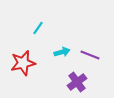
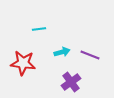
cyan line: moved 1 px right, 1 px down; rotated 48 degrees clockwise
red star: rotated 20 degrees clockwise
purple cross: moved 6 px left
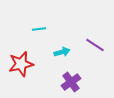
purple line: moved 5 px right, 10 px up; rotated 12 degrees clockwise
red star: moved 2 px left, 1 px down; rotated 20 degrees counterclockwise
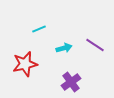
cyan line: rotated 16 degrees counterclockwise
cyan arrow: moved 2 px right, 4 px up
red star: moved 4 px right
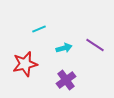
purple cross: moved 5 px left, 2 px up
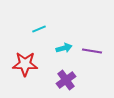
purple line: moved 3 px left, 6 px down; rotated 24 degrees counterclockwise
red star: rotated 15 degrees clockwise
